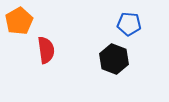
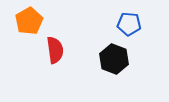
orange pentagon: moved 10 px right
red semicircle: moved 9 px right
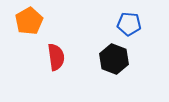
red semicircle: moved 1 px right, 7 px down
